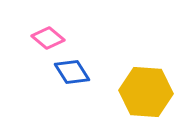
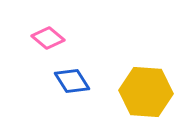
blue diamond: moved 9 px down
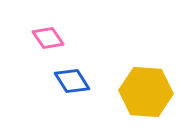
pink diamond: rotated 16 degrees clockwise
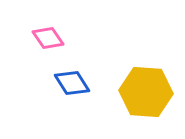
blue diamond: moved 2 px down
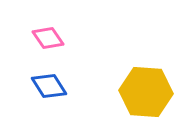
blue diamond: moved 23 px left, 3 px down
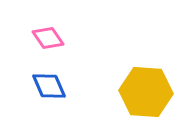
blue diamond: rotated 9 degrees clockwise
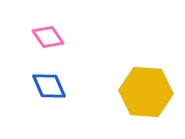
pink diamond: moved 1 px up
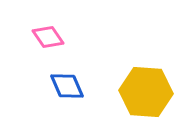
blue diamond: moved 18 px right
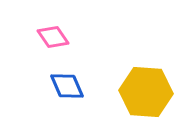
pink diamond: moved 5 px right
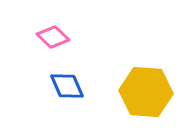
pink diamond: rotated 12 degrees counterclockwise
